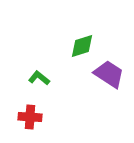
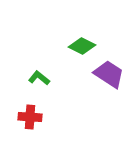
green diamond: rotated 44 degrees clockwise
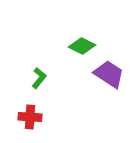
green L-shape: rotated 90 degrees clockwise
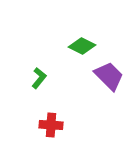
purple trapezoid: moved 2 px down; rotated 12 degrees clockwise
red cross: moved 21 px right, 8 px down
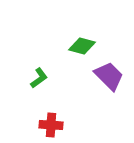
green diamond: rotated 12 degrees counterclockwise
green L-shape: rotated 15 degrees clockwise
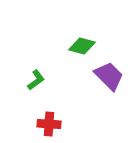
green L-shape: moved 3 px left, 2 px down
red cross: moved 2 px left, 1 px up
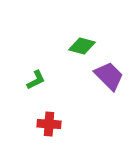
green L-shape: rotated 10 degrees clockwise
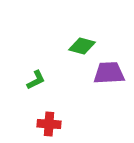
purple trapezoid: moved 3 px up; rotated 48 degrees counterclockwise
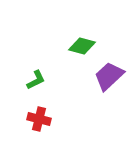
purple trapezoid: moved 3 px down; rotated 40 degrees counterclockwise
red cross: moved 10 px left, 5 px up; rotated 10 degrees clockwise
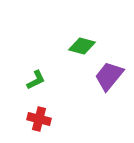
purple trapezoid: rotated 8 degrees counterclockwise
